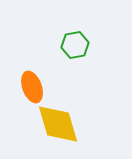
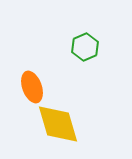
green hexagon: moved 10 px right, 2 px down; rotated 12 degrees counterclockwise
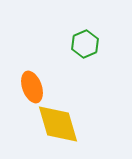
green hexagon: moved 3 px up
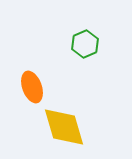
yellow diamond: moved 6 px right, 3 px down
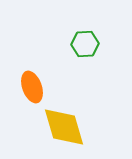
green hexagon: rotated 20 degrees clockwise
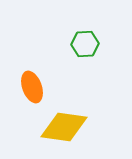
yellow diamond: rotated 66 degrees counterclockwise
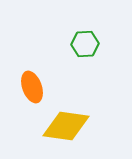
yellow diamond: moved 2 px right, 1 px up
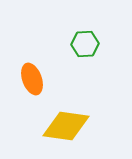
orange ellipse: moved 8 px up
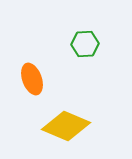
yellow diamond: rotated 15 degrees clockwise
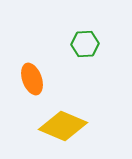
yellow diamond: moved 3 px left
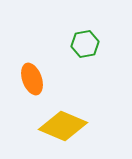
green hexagon: rotated 8 degrees counterclockwise
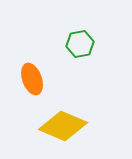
green hexagon: moved 5 px left
